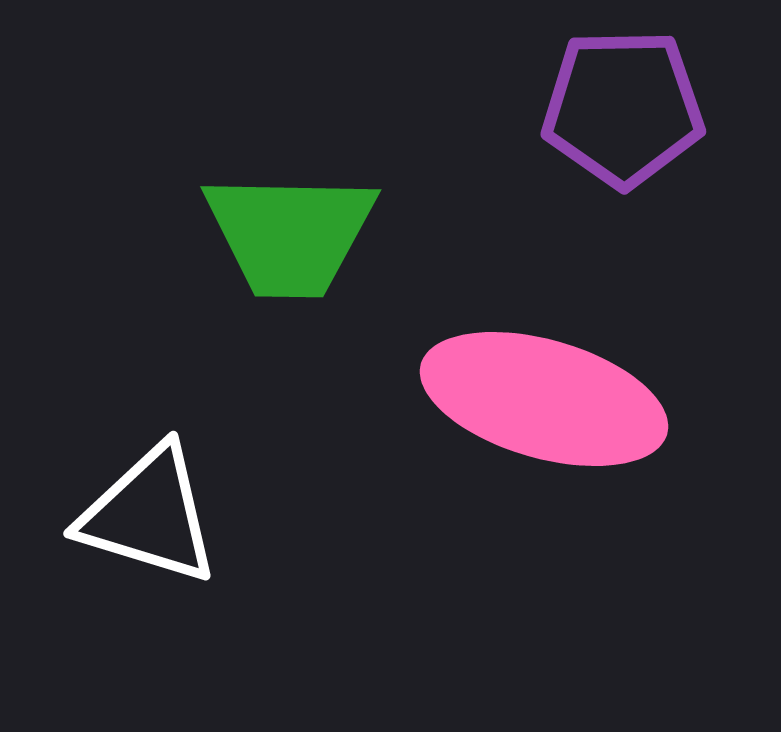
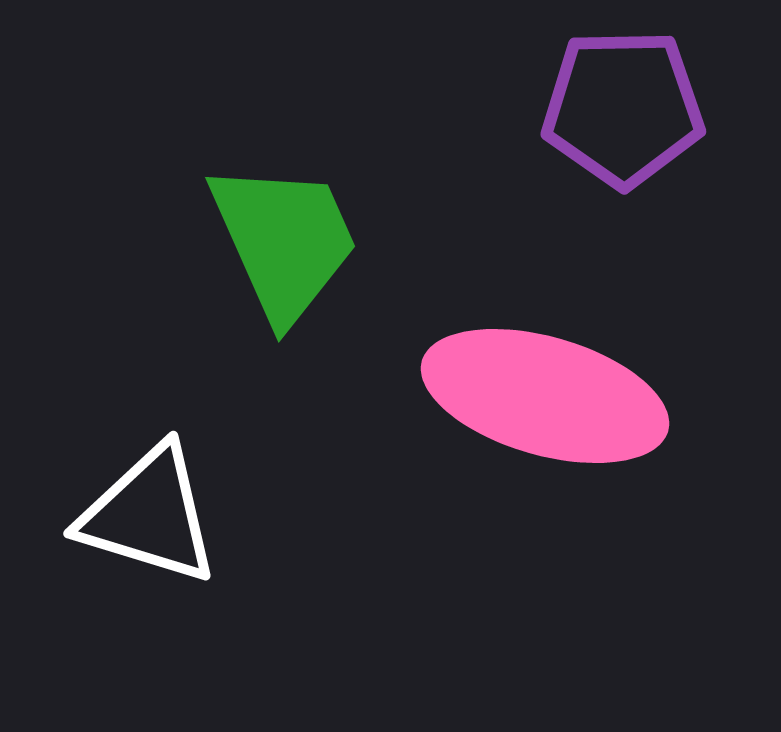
green trapezoid: moved 6 px left, 7 px down; rotated 115 degrees counterclockwise
pink ellipse: moved 1 px right, 3 px up
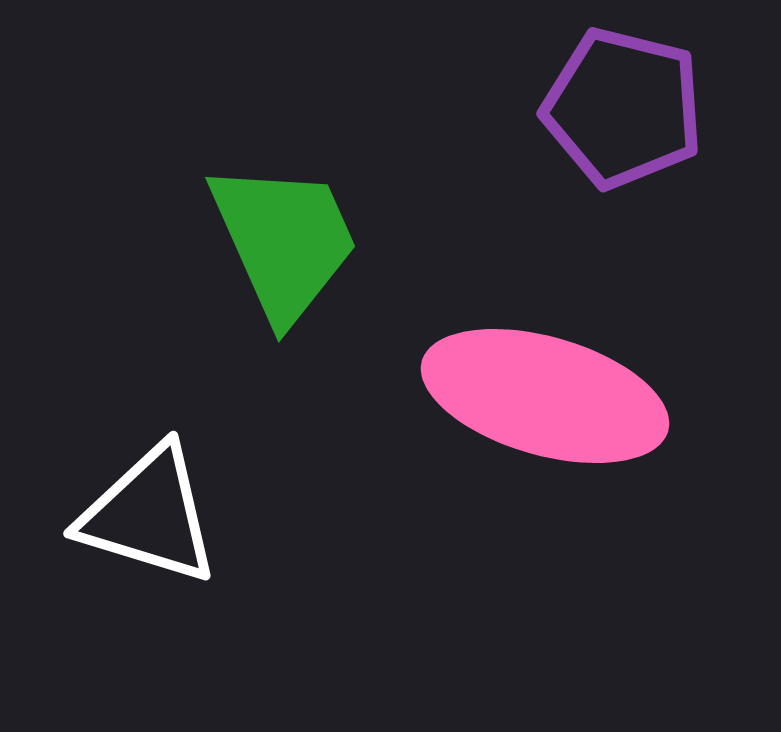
purple pentagon: rotated 15 degrees clockwise
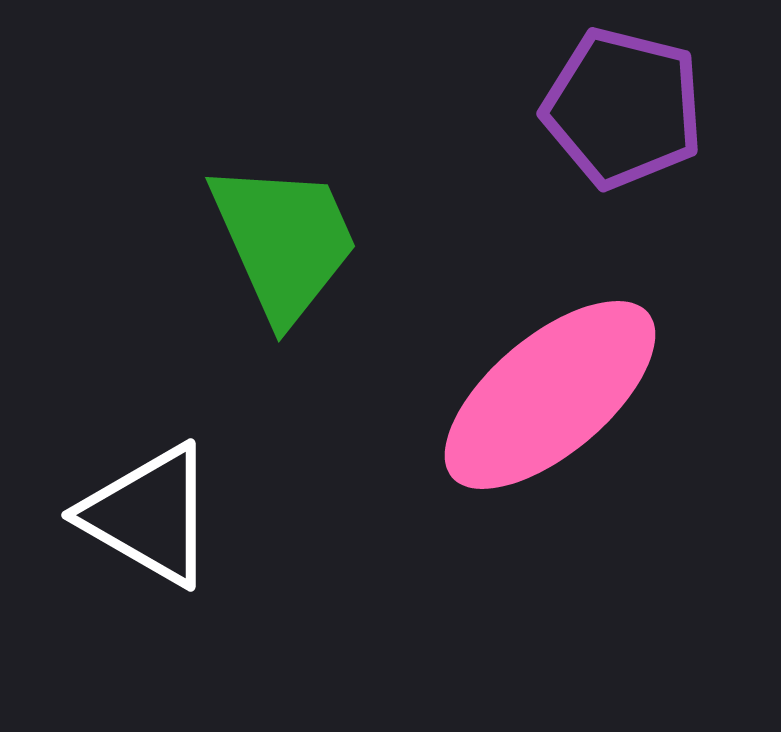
pink ellipse: moved 5 px right, 1 px up; rotated 56 degrees counterclockwise
white triangle: rotated 13 degrees clockwise
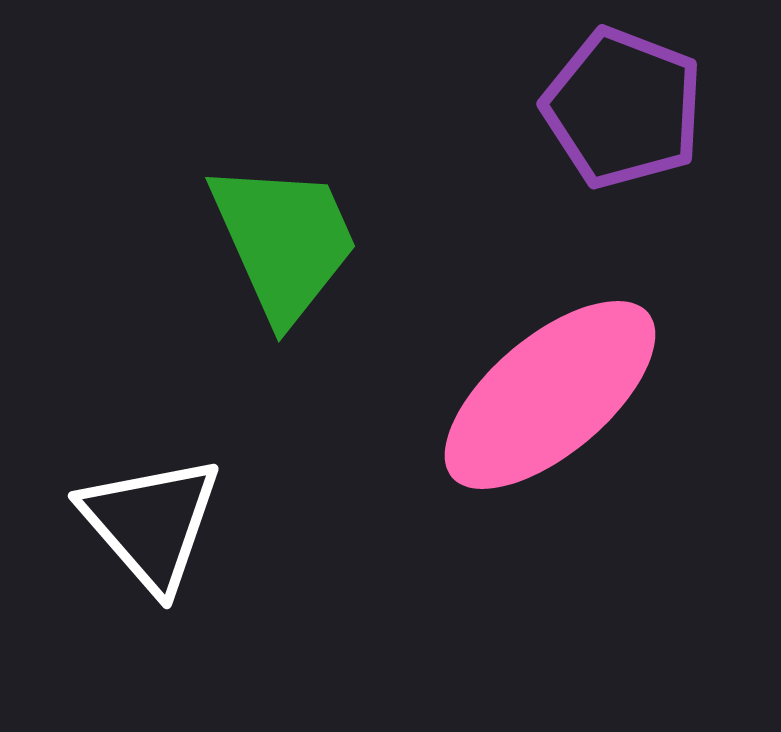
purple pentagon: rotated 7 degrees clockwise
white triangle: moved 2 px right, 8 px down; rotated 19 degrees clockwise
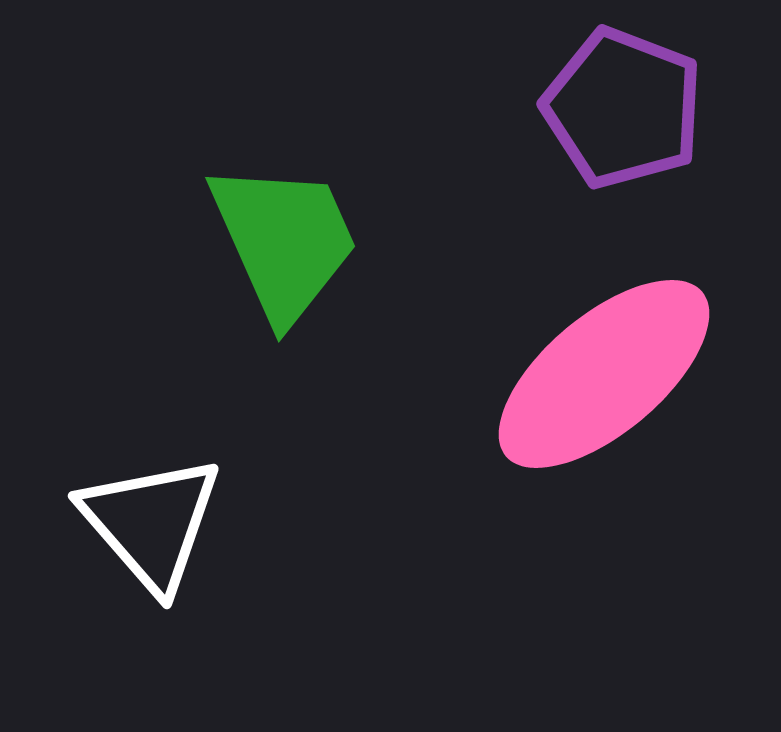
pink ellipse: moved 54 px right, 21 px up
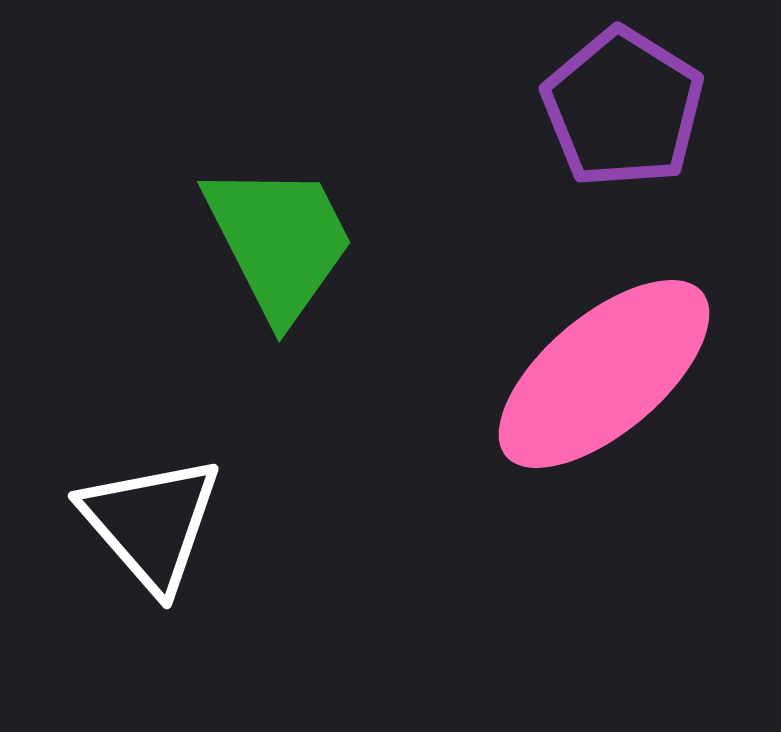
purple pentagon: rotated 11 degrees clockwise
green trapezoid: moved 5 px left; rotated 3 degrees counterclockwise
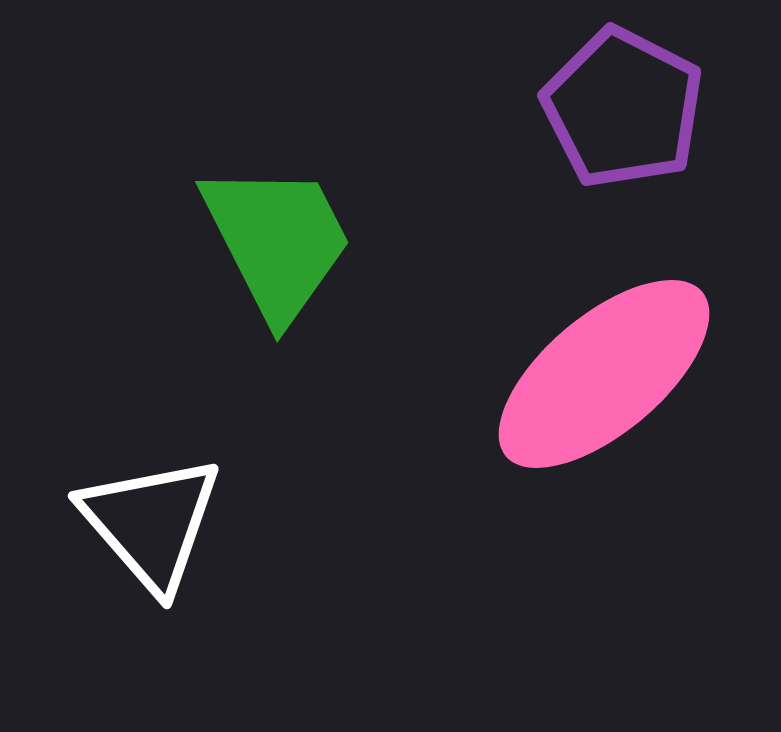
purple pentagon: rotated 5 degrees counterclockwise
green trapezoid: moved 2 px left
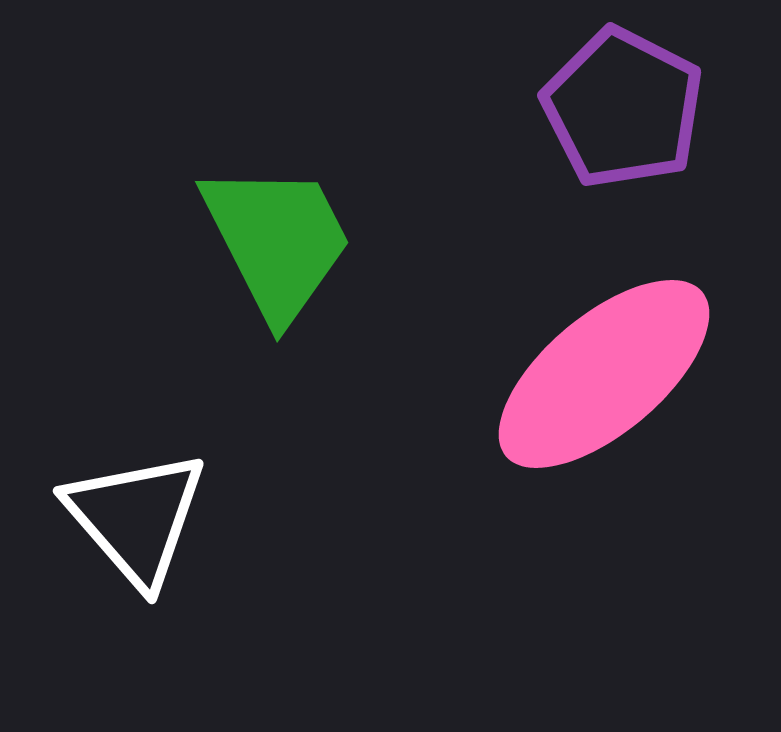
white triangle: moved 15 px left, 5 px up
